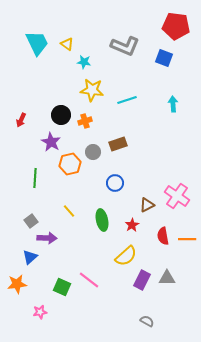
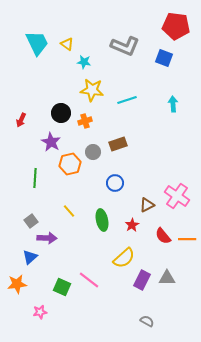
black circle: moved 2 px up
red semicircle: rotated 30 degrees counterclockwise
yellow semicircle: moved 2 px left, 2 px down
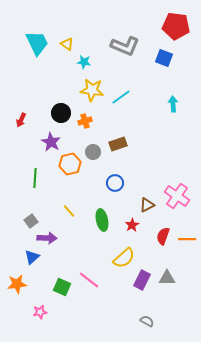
cyan line: moved 6 px left, 3 px up; rotated 18 degrees counterclockwise
red semicircle: rotated 60 degrees clockwise
blue triangle: moved 2 px right
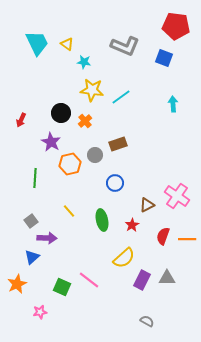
orange cross: rotated 24 degrees counterclockwise
gray circle: moved 2 px right, 3 px down
orange star: rotated 18 degrees counterclockwise
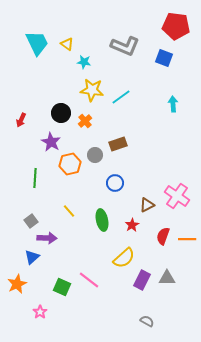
pink star: rotated 24 degrees counterclockwise
